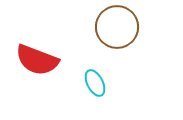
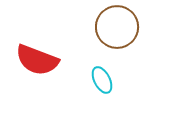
cyan ellipse: moved 7 px right, 3 px up
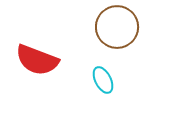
cyan ellipse: moved 1 px right
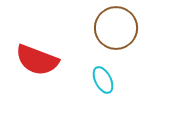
brown circle: moved 1 px left, 1 px down
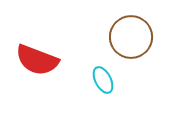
brown circle: moved 15 px right, 9 px down
